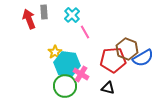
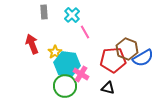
red arrow: moved 3 px right, 25 px down
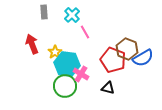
red pentagon: rotated 25 degrees clockwise
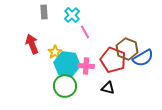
pink cross: moved 5 px right, 8 px up; rotated 28 degrees counterclockwise
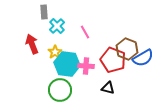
cyan cross: moved 15 px left, 11 px down
green circle: moved 5 px left, 4 px down
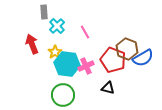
pink cross: rotated 28 degrees counterclockwise
green circle: moved 3 px right, 5 px down
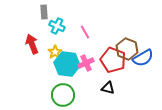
cyan cross: rotated 21 degrees counterclockwise
pink cross: moved 3 px up
